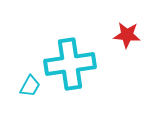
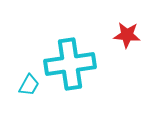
cyan trapezoid: moved 1 px left, 1 px up
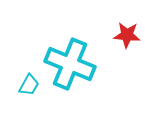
cyan cross: rotated 30 degrees clockwise
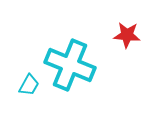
cyan cross: moved 1 px down
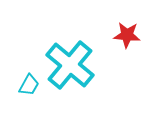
cyan cross: rotated 18 degrees clockwise
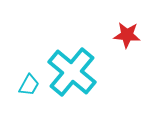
cyan cross: moved 2 px right, 7 px down
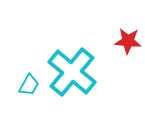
red star: moved 1 px right, 6 px down
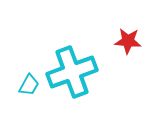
cyan cross: rotated 30 degrees clockwise
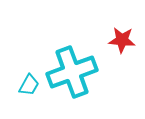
red star: moved 6 px left, 1 px up
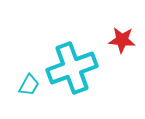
cyan cross: moved 4 px up
